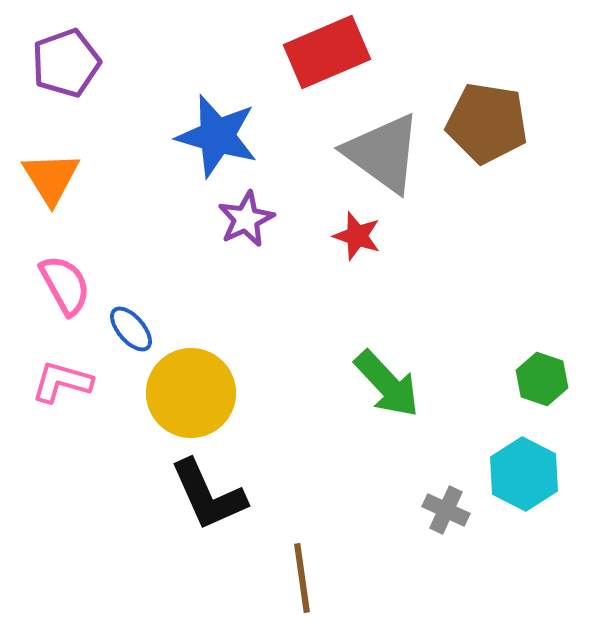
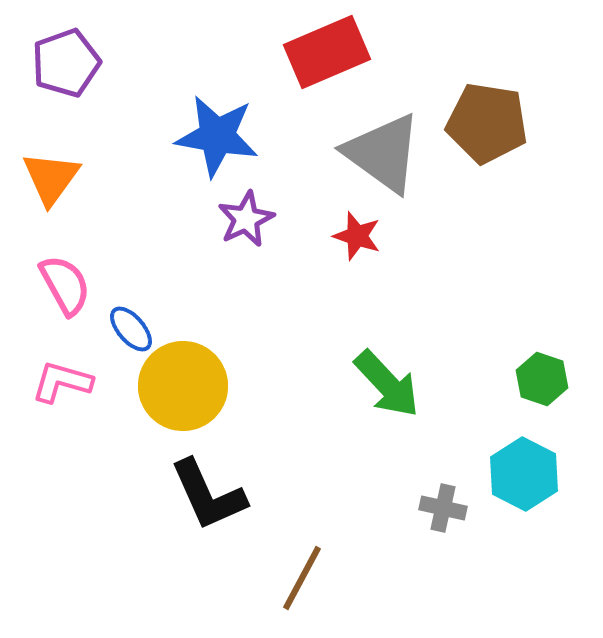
blue star: rotated 6 degrees counterclockwise
orange triangle: rotated 8 degrees clockwise
yellow circle: moved 8 px left, 7 px up
gray cross: moved 3 px left, 2 px up; rotated 12 degrees counterclockwise
brown line: rotated 36 degrees clockwise
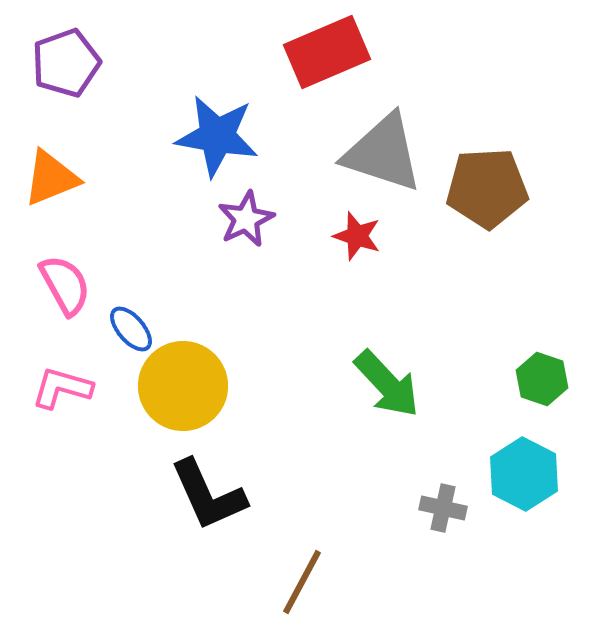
brown pentagon: moved 65 px down; rotated 12 degrees counterclockwise
gray triangle: rotated 18 degrees counterclockwise
orange triangle: rotated 32 degrees clockwise
pink L-shape: moved 6 px down
brown line: moved 4 px down
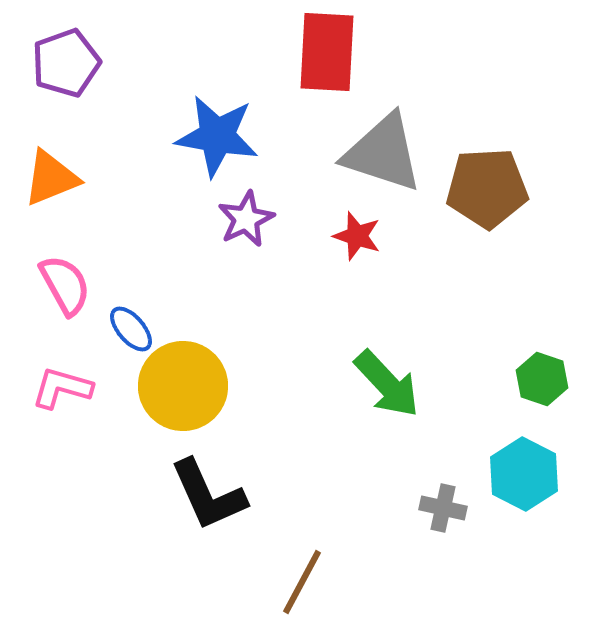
red rectangle: rotated 64 degrees counterclockwise
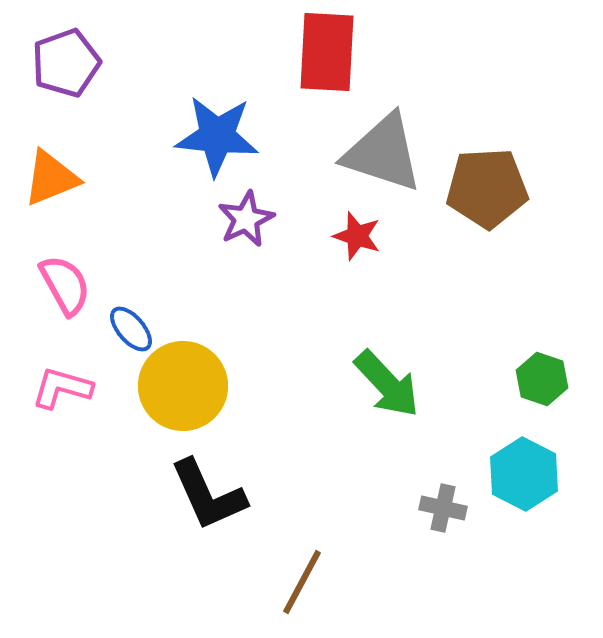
blue star: rotated 4 degrees counterclockwise
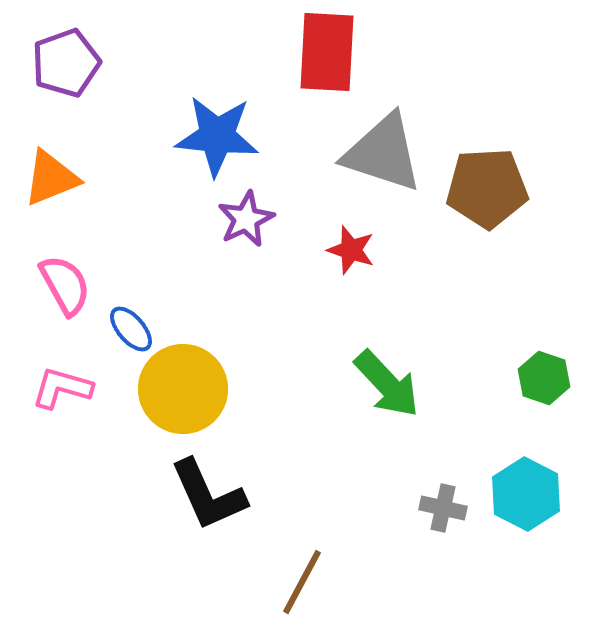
red star: moved 6 px left, 14 px down
green hexagon: moved 2 px right, 1 px up
yellow circle: moved 3 px down
cyan hexagon: moved 2 px right, 20 px down
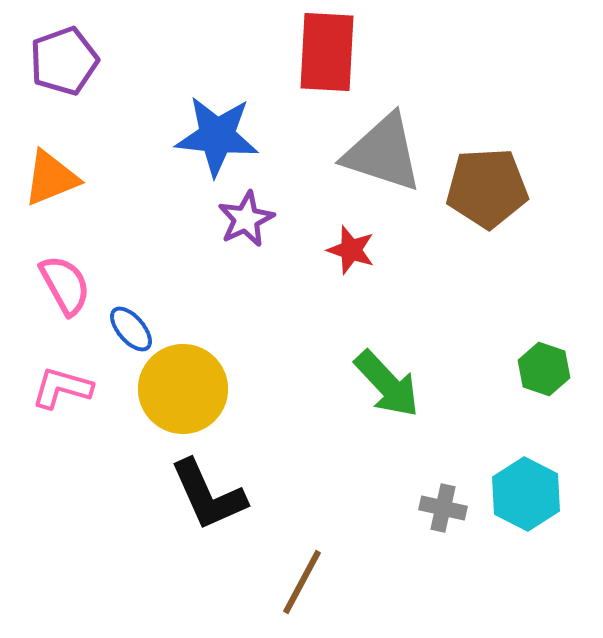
purple pentagon: moved 2 px left, 2 px up
green hexagon: moved 9 px up
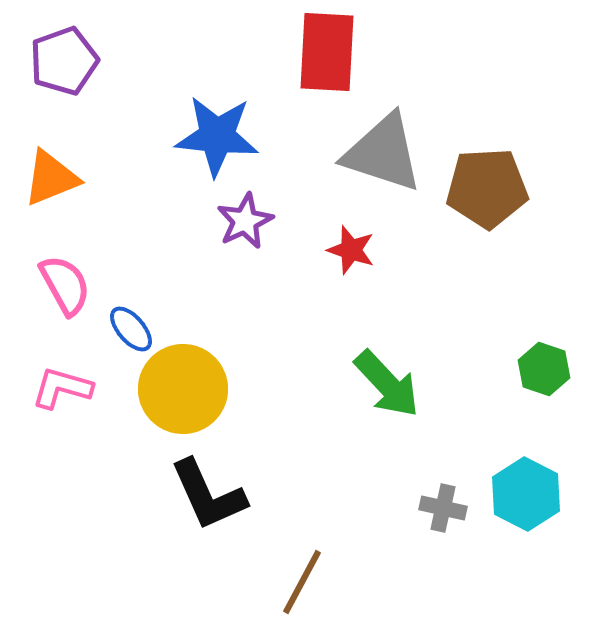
purple star: moved 1 px left, 2 px down
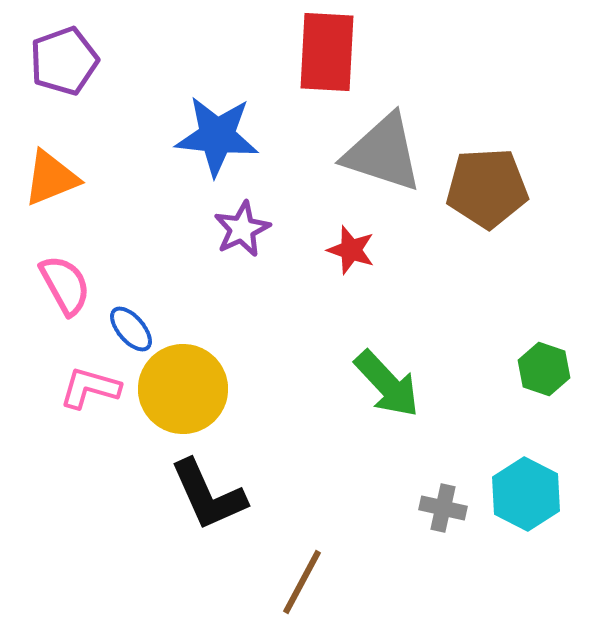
purple star: moved 3 px left, 8 px down
pink L-shape: moved 28 px right
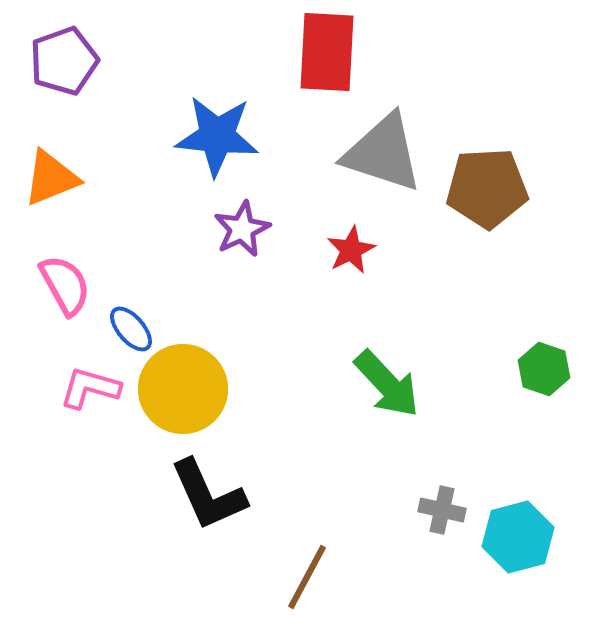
red star: rotated 27 degrees clockwise
cyan hexagon: moved 8 px left, 43 px down; rotated 18 degrees clockwise
gray cross: moved 1 px left, 2 px down
brown line: moved 5 px right, 5 px up
